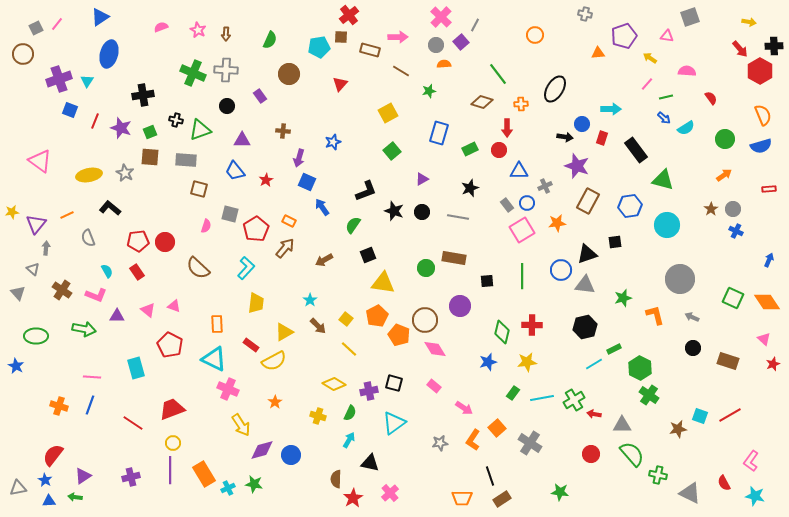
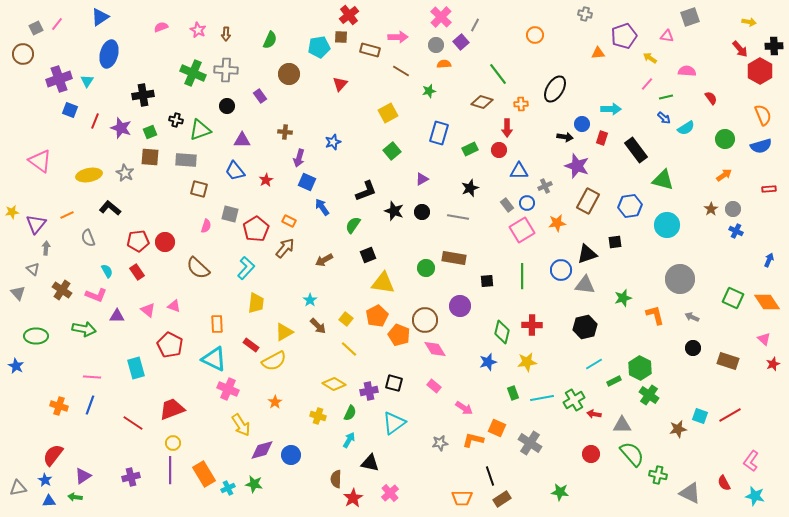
brown cross at (283, 131): moved 2 px right, 1 px down
green rectangle at (614, 349): moved 32 px down
green rectangle at (513, 393): rotated 56 degrees counterclockwise
orange square at (497, 428): rotated 24 degrees counterclockwise
orange L-shape at (473, 440): rotated 70 degrees clockwise
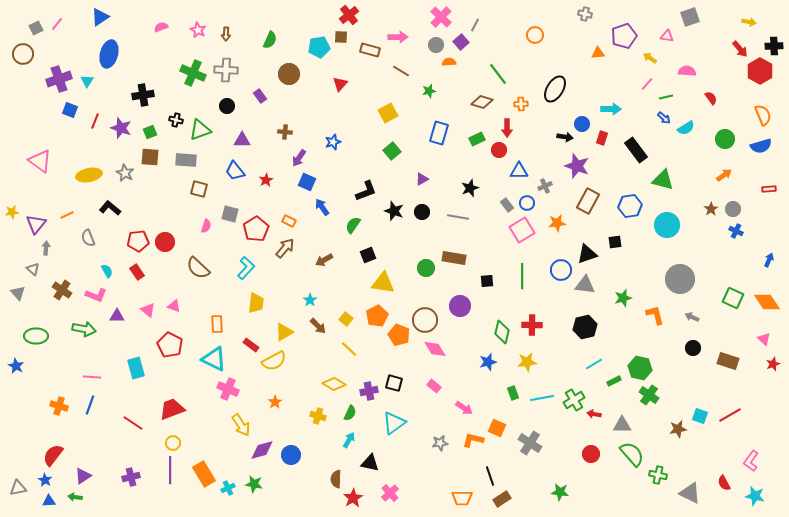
orange semicircle at (444, 64): moved 5 px right, 2 px up
green rectangle at (470, 149): moved 7 px right, 10 px up
purple arrow at (299, 158): rotated 18 degrees clockwise
green hexagon at (640, 368): rotated 15 degrees counterclockwise
